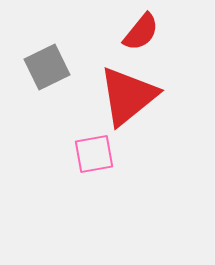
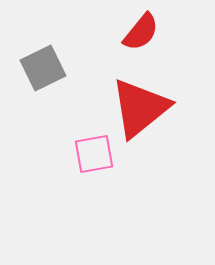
gray square: moved 4 px left, 1 px down
red triangle: moved 12 px right, 12 px down
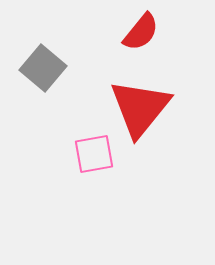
gray square: rotated 24 degrees counterclockwise
red triangle: rotated 12 degrees counterclockwise
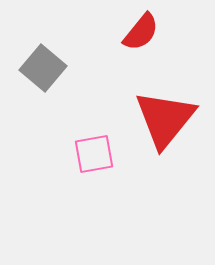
red triangle: moved 25 px right, 11 px down
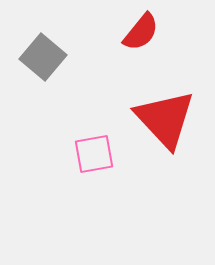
gray square: moved 11 px up
red triangle: rotated 22 degrees counterclockwise
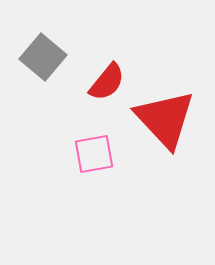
red semicircle: moved 34 px left, 50 px down
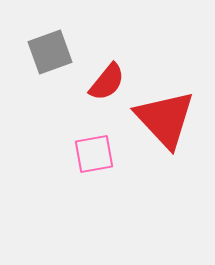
gray square: moved 7 px right, 5 px up; rotated 30 degrees clockwise
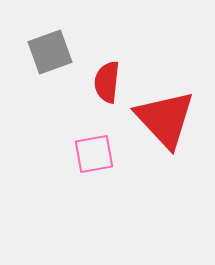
red semicircle: rotated 147 degrees clockwise
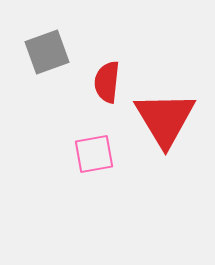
gray square: moved 3 px left
red triangle: rotated 12 degrees clockwise
